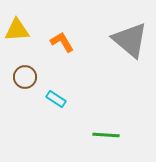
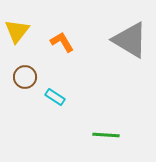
yellow triangle: moved 1 px down; rotated 48 degrees counterclockwise
gray triangle: rotated 9 degrees counterclockwise
cyan rectangle: moved 1 px left, 2 px up
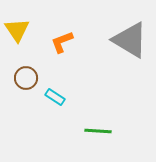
yellow triangle: moved 1 px up; rotated 12 degrees counterclockwise
orange L-shape: rotated 80 degrees counterclockwise
brown circle: moved 1 px right, 1 px down
green line: moved 8 px left, 4 px up
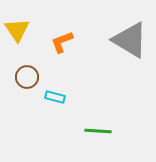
brown circle: moved 1 px right, 1 px up
cyan rectangle: rotated 18 degrees counterclockwise
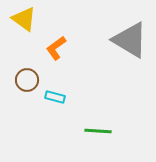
yellow triangle: moved 7 px right, 11 px up; rotated 20 degrees counterclockwise
orange L-shape: moved 6 px left, 6 px down; rotated 15 degrees counterclockwise
brown circle: moved 3 px down
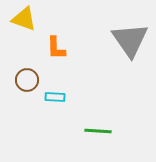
yellow triangle: rotated 16 degrees counterclockwise
gray triangle: rotated 24 degrees clockwise
orange L-shape: rotated 55 degrees counterclockwise
cyan rectangle: rotated 12 degrees counterclockwise
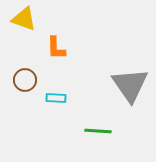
gray triangle: moved 45 px down
brown circle: moved 2 px left
cyan rectangle: moved 1 px right, 1 px down
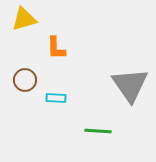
yellow triangle: rotated 36 degrees counterclockwise
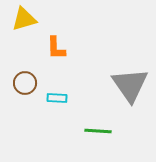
brown circle: moved 3 px down
cyan rectangle: moved 1 px right
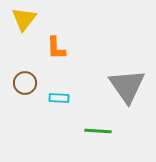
yellow triangle: rotated 36 degrees counterclockwise
gray triangle: moved 3 px left, 1 px down
cyan rectangle: moved 2 px right
